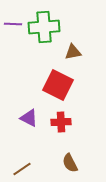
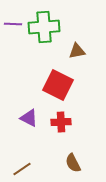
brown triangle: moved 4 px right, 1 px up
brown semicircle: moved 3 px right
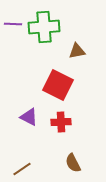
purple triangle: moved 1 px up
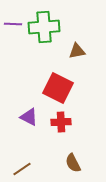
red square: moved 3 px down
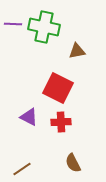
green cross: rotated 16 degrees clockwise
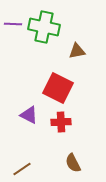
purple triangle: moved 2 px up
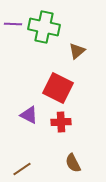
brown triangle: rotated 30 degrees counterclockwise
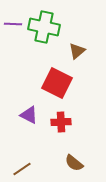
red square: moved 1 px left, 5 px up
brown semicircle: moved 1 px right; rotated 24 degrees counterclockwise
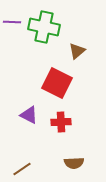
purple line: moved 1 px left, 2 px up
brown semicircle: rotated 42 degrees counterclockwise
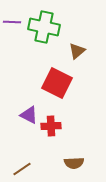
red cross: moved 10 px left, 4 px down
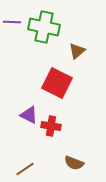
red cross: rotated 12 degrees clockwise
brown semicircle: rotated 24 degrees clockwise
brown line: moved 3 px right
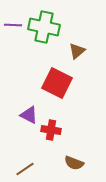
purple line: moved 1 px right, 3 px down
red cross: moved 4 px down
